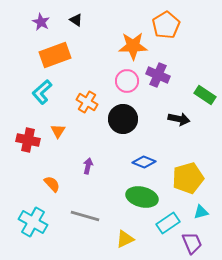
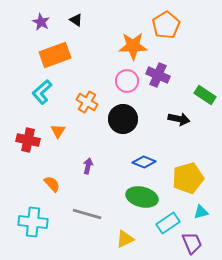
gray line: moved 2 px right, 2 px up
cyan cross: rotated 24 degrees counterclockwise
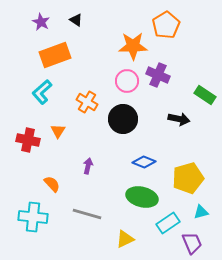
cyan cross: moved 5 px up
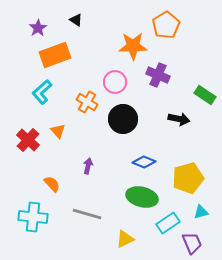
purple star: moved 3 px left, 6 px down; rotated 12 degrees clockwise
pink circle: moved 12 px left, 1 px down
orange triangle: rotated 14 degrees counterclockwise
red cross: rotated 30 degrees clockwise
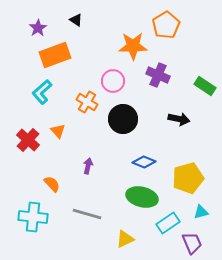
pink circle: moved 2 px left, 1 px up
green rectangle: moved 9 px up
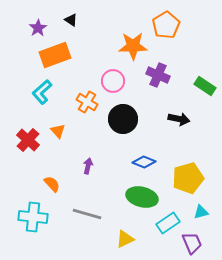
black triangle: moved 5 px left
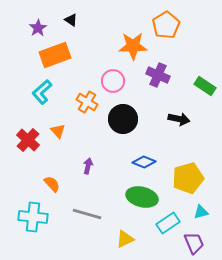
purple trapezoid: moved 2 px right
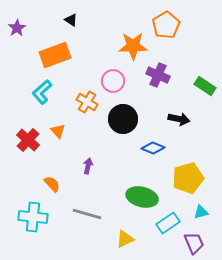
purple star: moved 21 px left
blue diamond: moved 9 px right, 14 px up
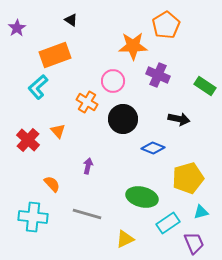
cyan L-shape: moved 4 px left, 5 px up
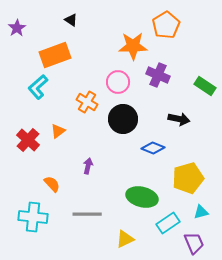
pink circle: moved 5 px right, 1 px down
orange triangle: rotated 35 degrees clockwise
gray line: rotated 16 degrees counterclockwise
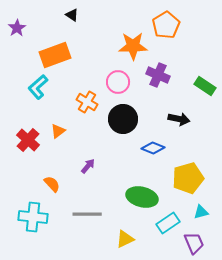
black triangle: moved 1 px right, 5 px up
purple arrow: rotated 28 degrees clockwise
